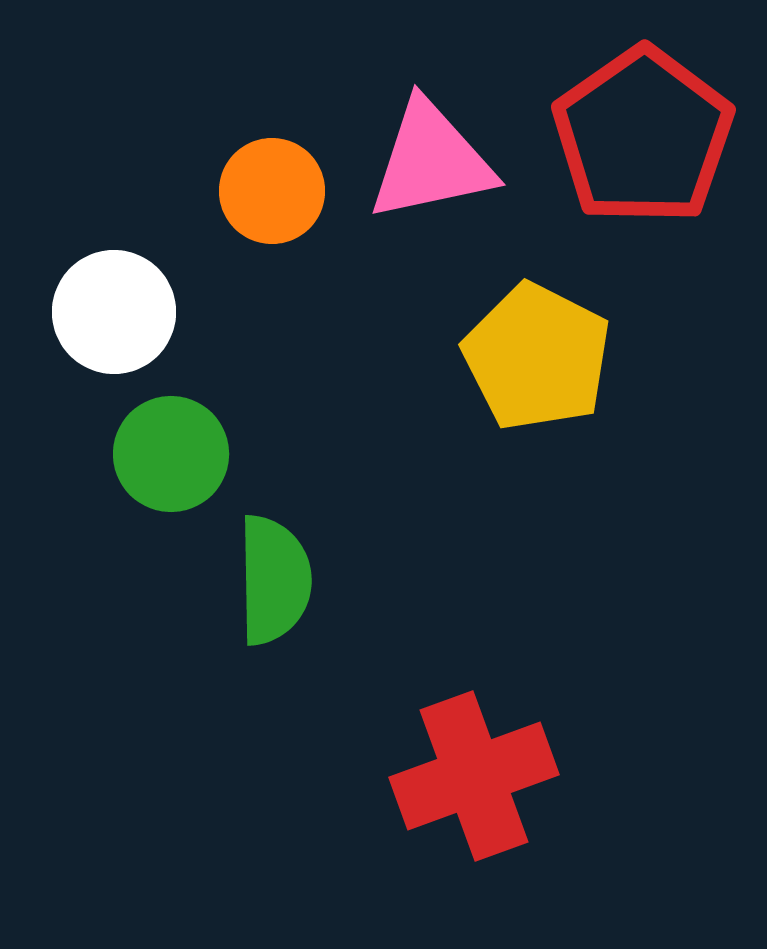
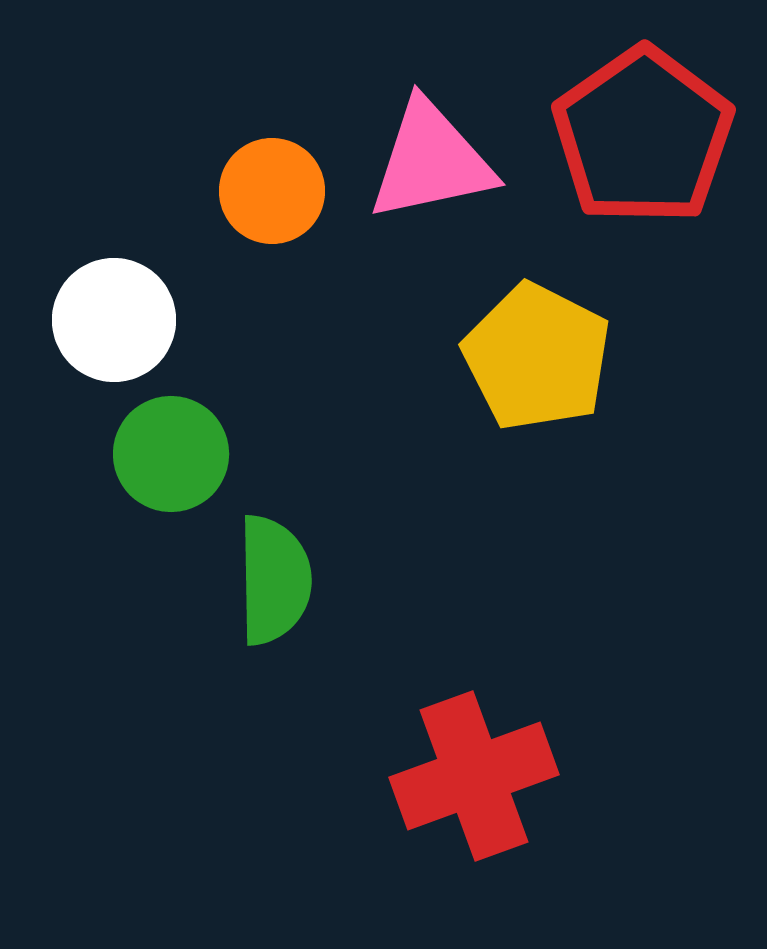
white circle: moved 8 px down
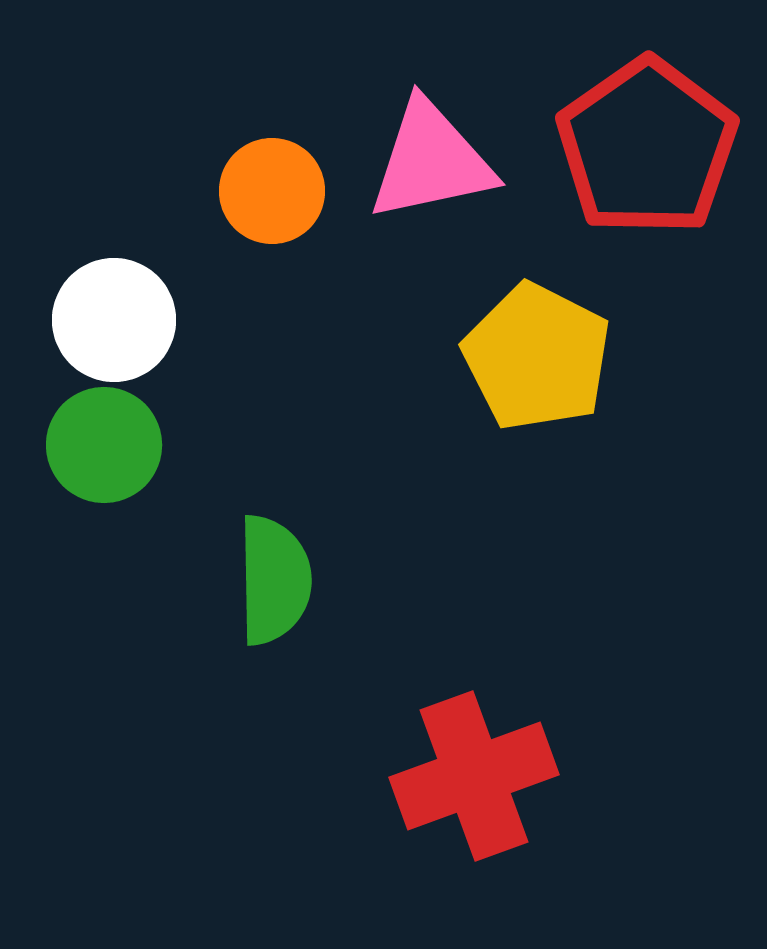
red pentagon: moved 4 px right, 11 px down
green circle: moved 67 px left, 9 px up
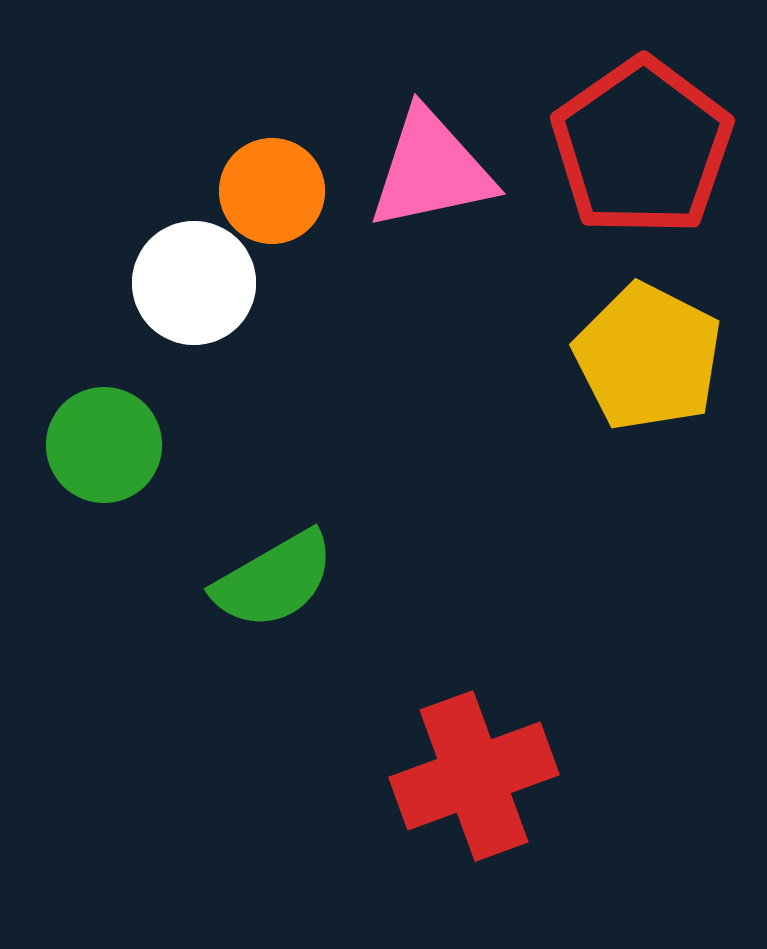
red pentagon: moved 5 px left
pink triangle: moved 9 px down
white circle: moved 80 px right, 37 px up
yellow pentagon: moved 111 px right
green semicircle: rotated 61 degrees clockwise
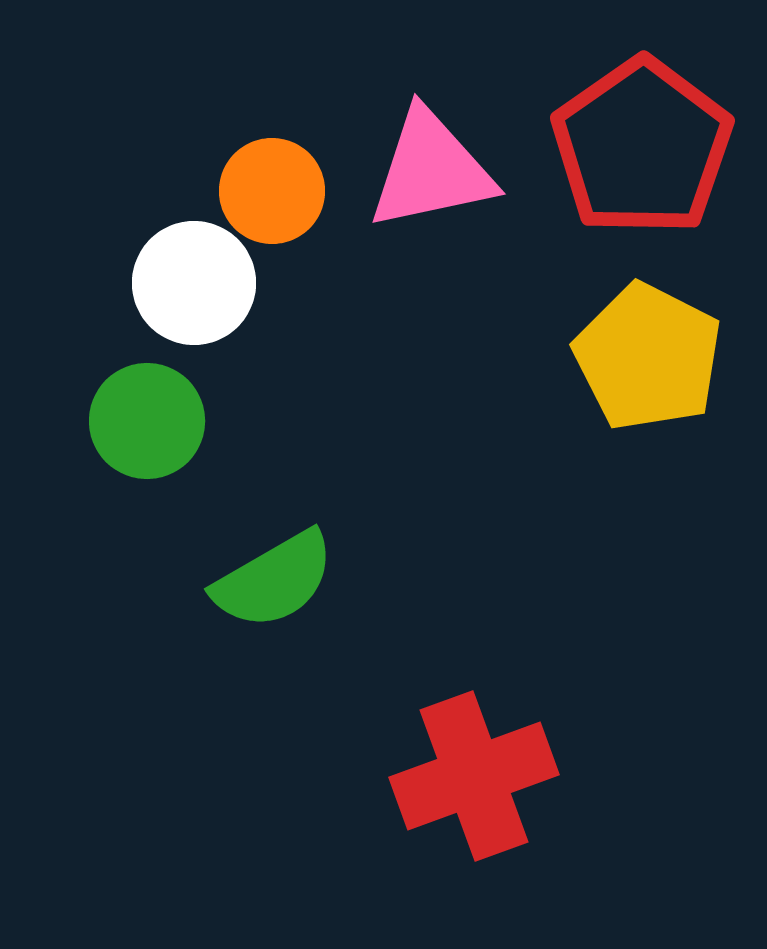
green circle: moved 43 px right, 24 px up
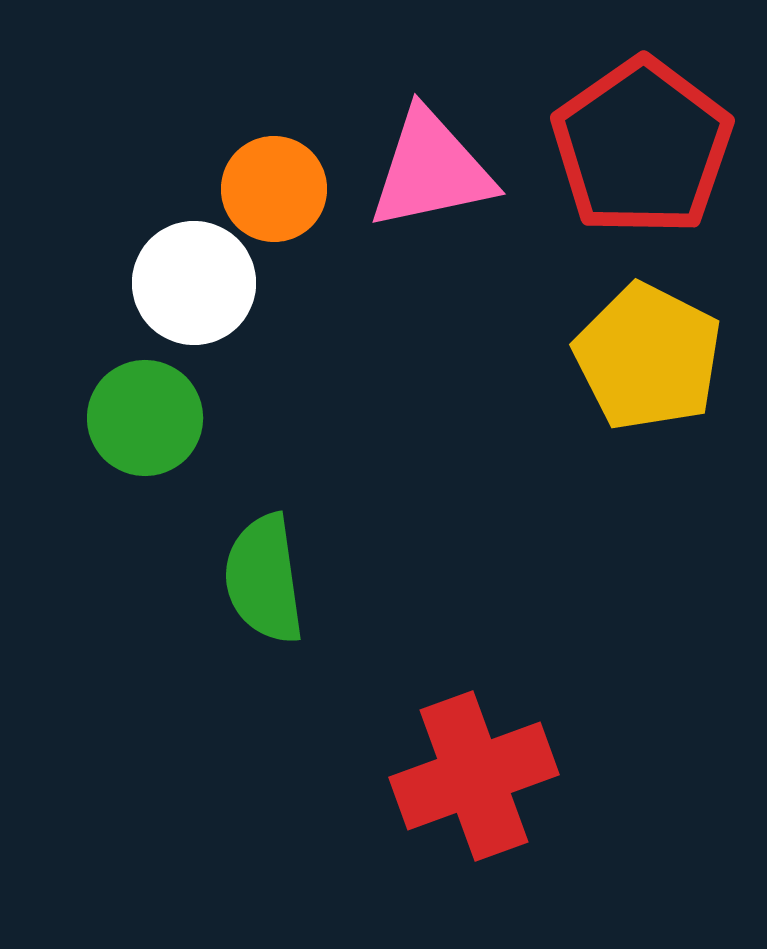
orange circle: moved 2 px right, 2 px up
green circle: moved 2 px left, 3 px up
green semicircle: moved 10 px left, 1 px up; rotated 112 degrees clockwise
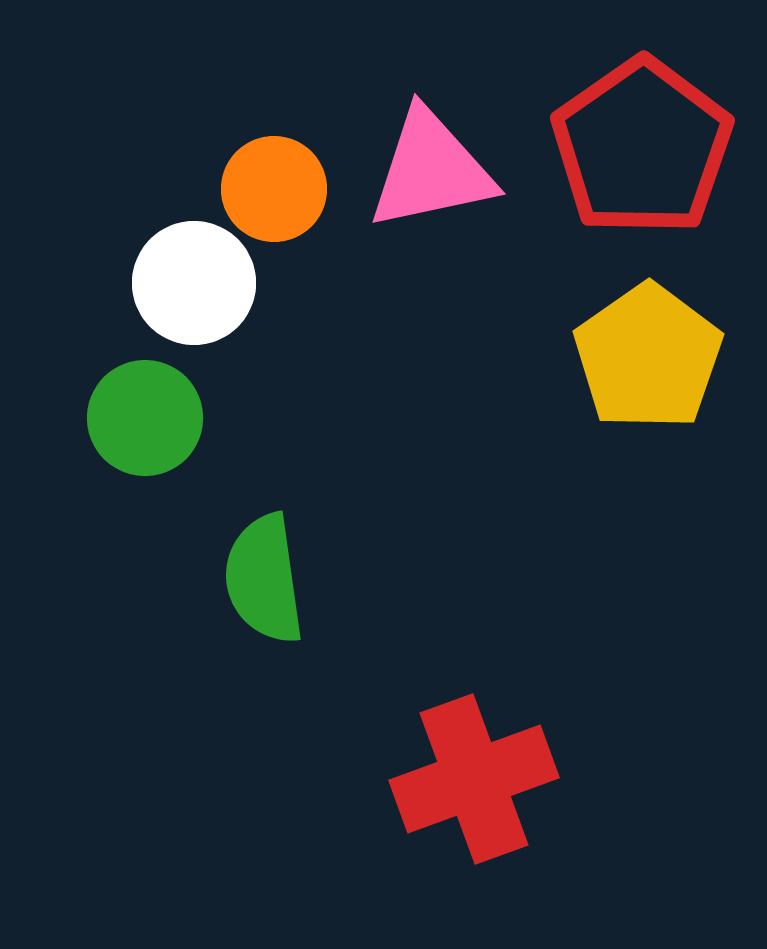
yellow pentagon: rotated 10 degrees clockwise
red cross: moved 3 px down
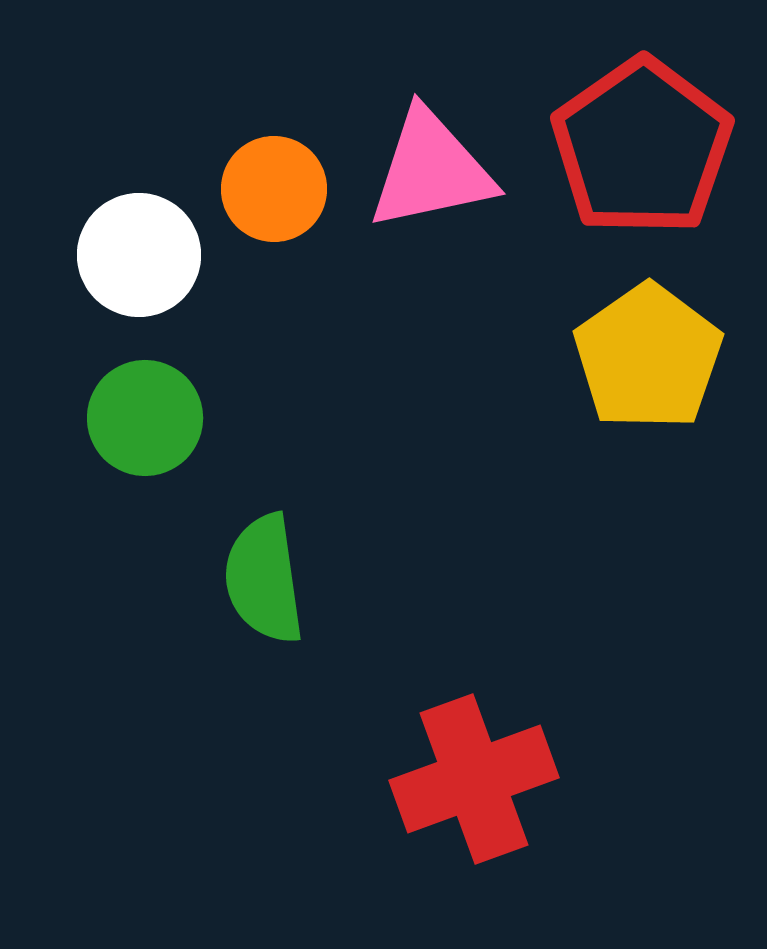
white circle: moved 55 px left, 28 px up
